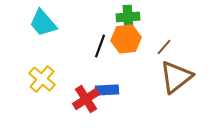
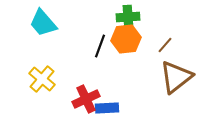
brown line: moved 1 px right, 2 px up
blue rectangle: moved 18 px down
red cross: rotated 8 degrees clockwise
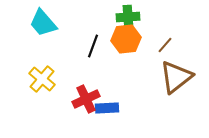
black line: moved 7 px left
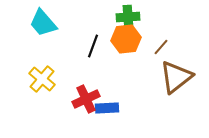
brown line: moved 4 px left, 2 px down
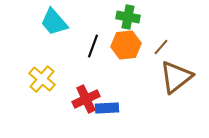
green cross: rotated 15 degrees clockwise
cyan trapezoid: moved 11 px right, 1 px up
orange hexagon: moved 6 px down
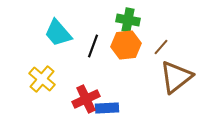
green cross: moved 3 px down
cyan trapezoid: moved 4 px right, 11 px down
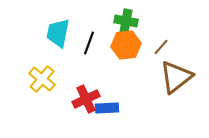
green cross: moved 2 px left, 1 px down
cyan trapezoid: rotated 52 degrees clockwise
black line: moved 4 px left, 3 px up
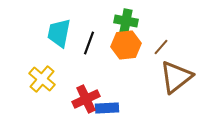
cyan trapezoid: moved 1 px right
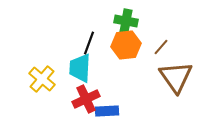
cyan trapezoid: moved 21 px right, 35 px down; rotated 8 degrees counterclockwise
brown triangle: rotated 27 degrees counterclockwise
blue rectangle: moved 3 px down
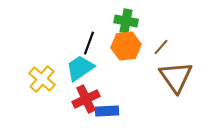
orange hexagon: moved 1 px down
cyan trapezoid: rotated 52 degrees clockwise
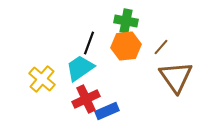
blue rectangle: rotated 20 degrees counterclockwise
